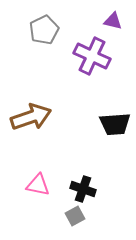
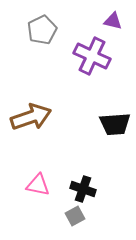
gray pentagon: moved 2 px left
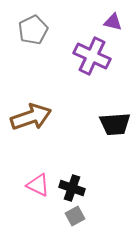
purple triangle: moved 1 px down
gray pentagon: moved 9 px left
pink triangle: rotated 15 degrees clockwise
black cross: moved 11 px left, 1 px up
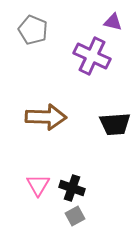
gray pentagon: rotated 24 degrees counterclockwise
brown arrow: moved 15 px right; rotated 21 degrees clockwise
pink triangle: rotated 35 degrees clockwise
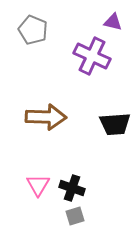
gray square: rotated 12 degrees clockwise
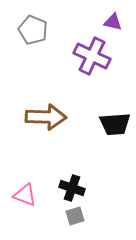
pink triangle: moved 13 px left, 10 px down; rotated 40 degrees counterclockwise
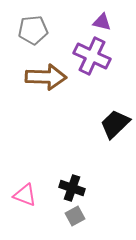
purple triangle: moved 11 px left
gray pentagon: rotated 28 degrees counterclockwise
brown arrow: moved 40 px up
black trapezoid: rotated 140 degrees clockwise
gray square: rotated 12 degrees counterclockwise
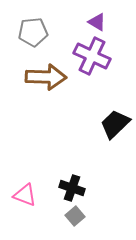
purple triangle: moved 5 px left; rotated 18 degrees clockwise
gray pentagon: moved 2 px down
gray square: rotated 12 degrees counterclockwise
